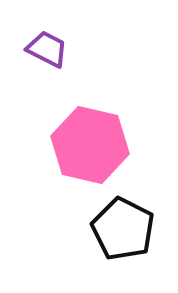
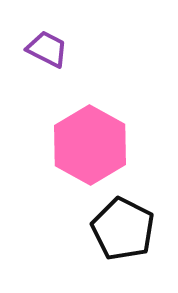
pink hexagon: rotated 16 degrees clockwise
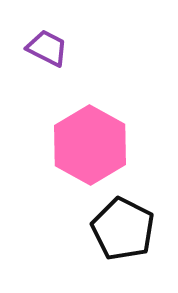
purple trapezoid: moved 1 px up
